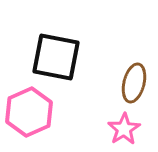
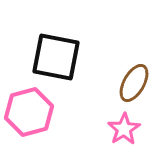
brown ellipse: rotated 15 degrees clockwise
pink hexagon: rotated 9 degrees clockwise
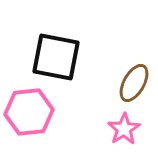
pink hexagon: rotated 9 degrees clockwise
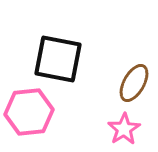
black square: moved 2 px right, 2 px down
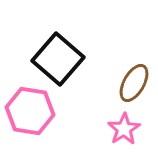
black square: rotated 30 degrees clockwise
pink hexagon: moved 1 px right, 1 px up; rotated 15 degrees clockwise
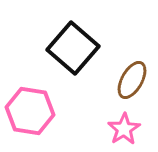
black square: moved 15 px right, 11 px up
brown ellipse: moved 2 px left, 3 px up
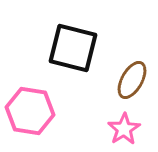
black square: rotated 27 degrees counterclockwise
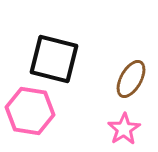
black square: moved 19 px left, 11 px down
brown ellipse: moved 1 px left, 1 px up
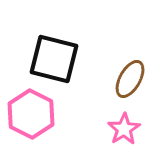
brown ellipse: moved 1 px left
pink hexagon: moved 1 px right, 3 px down; rotated 18 degrees clockwise
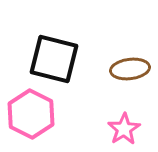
brown ellipse: moved 10 px up; rotated 54 degrees clockwise
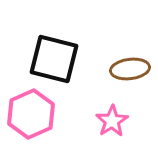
pink hexagon: rotated 9 degrees clockwise
pink star: moved 12 px left, 8 px up
